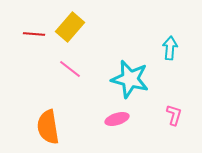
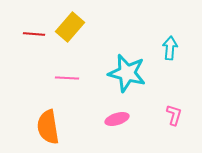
pink line: moved 3 px left, 9 px down; rotated 35 degrees counterclockwise
cyan star: moved 3 px left, 6 px up
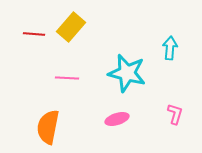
yellow rectangle: moved 1 px right
pink L-shape: moved 1 px right, 1 px up
orange semicircle: rotated 20 degrees clockwise
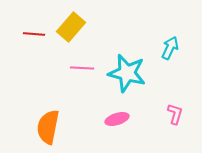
cyan arrow: rotated 20 degrees clockwise
pink line: moved 15 px right, 10 px up
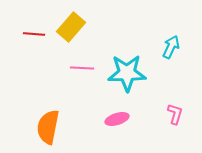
cyan arrow: moved 1 px right, 1 px up
cyan star: rotated 15 degrees counterclockwise
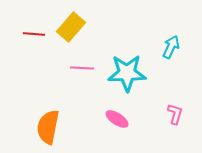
pink ellipse: rotated 50 degrees clockwise
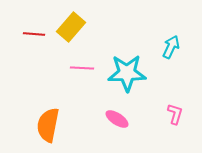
orange semicircle: moved 2 px up
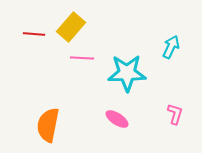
pink line: moved 10 px up
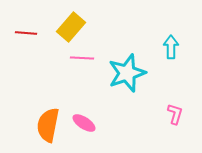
red line: moved 8 px left, 1 px up
cyan arrow: rotated 25 degrees counterclockwise
cyan star: rotated 18 degrees counterclockwise
pink ellipse: moved 33 px left, 4 px down
